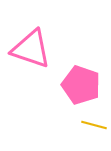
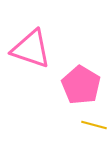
pink pentagon: rotated 12 degrees clockwise
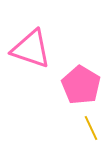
yellow line: moved 3 px left, 3 px down; rotated 50 degrees clockwise
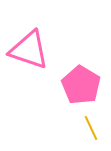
pink triangle: moved 2 px left, 1 px down
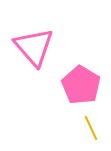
pink triangle: moved 5 px right, 3 px up; rotated 30 degrees clockwise
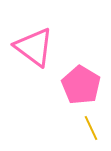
pink triangle: rotated 12 degrees counterclockwise
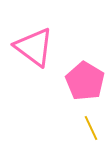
pink pentagon: moved 4 px right, 4 px up
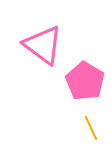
pink triangle: moved 9 px right, 2 px up
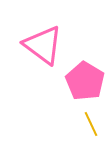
yellow line: moved 4 px up
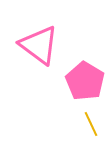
pink triangle: moved 4 px left
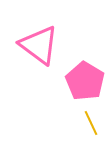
yellow line: moved 1 px up
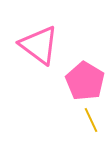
yellow line: moved 3 px up
